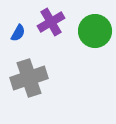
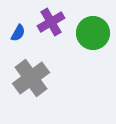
green circle: moved 2 px left, 2 px down
gray cross: moved 2 px right; rotated 18 degrees counterclockwise
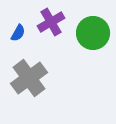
gray cross: moved 2 px left
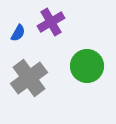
green circle: moved 6 px left, 33 px down
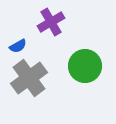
blue semicircle: moved 13 px down; rotated 30 degrees clockwise
green circle: moved 2 px left
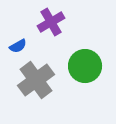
gray cross: moved 7 px right, 2 px down
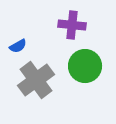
purple cross: moved 21 px right, 3 px down; rotated 36 degrees clockwise
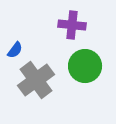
blue semicircle: moved 3 px left, 4 px down; rotated 24 degrees counterclockwise
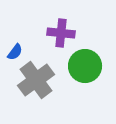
purple cross: moved 11 px left, 8 px down
blue semicircle: moved 2 px down
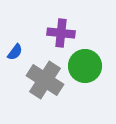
gray cross: moved 9 px right; rotated 21 degrees counterclockwise
